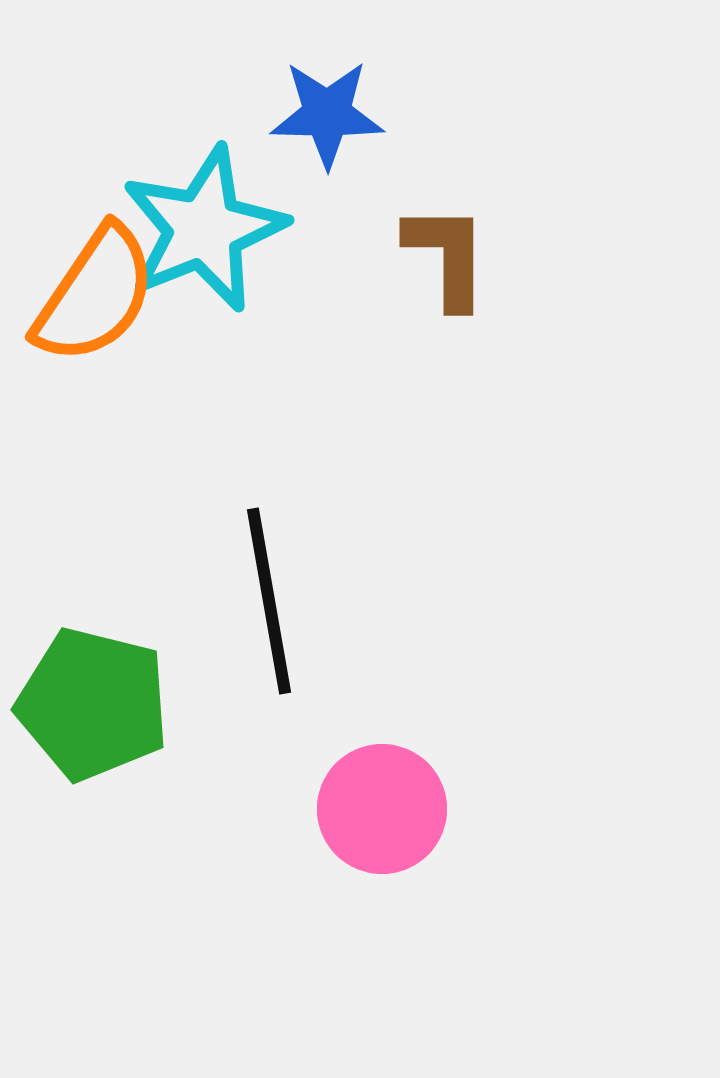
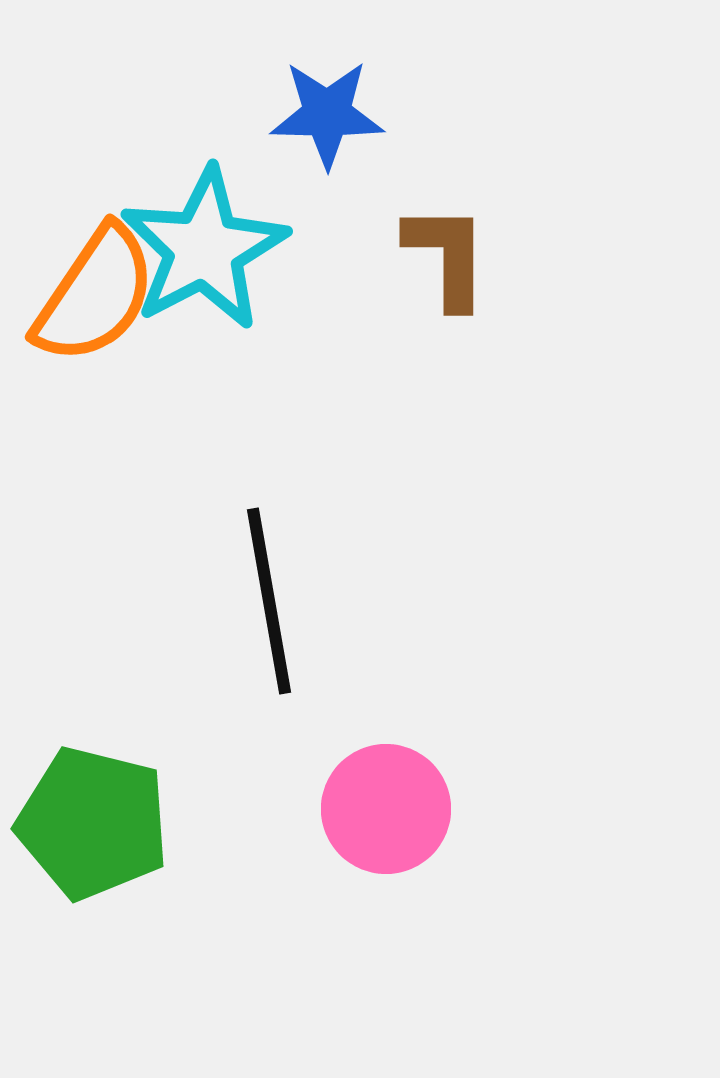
cyan star: moved 20 px down; rotated 6 degrees counterclockwise
green pentagon: moved 119 px down
pink circle: moved 4 px right
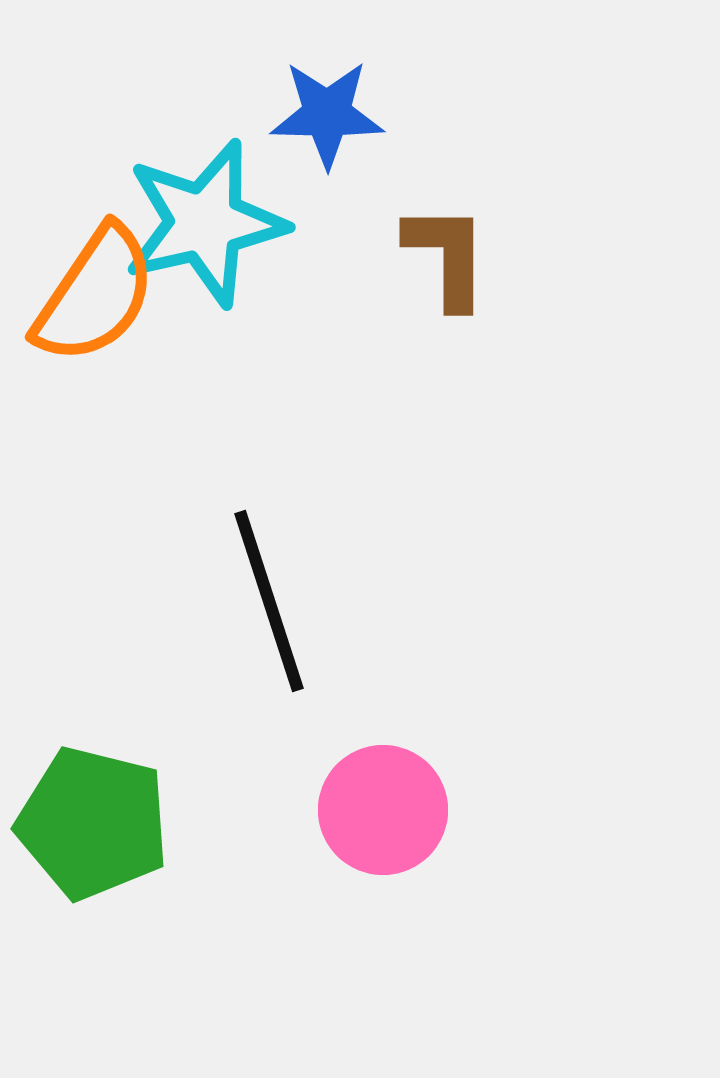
cyan star: moved 1 px right, 26 px up; rotated 15 degrees clockwise
black line: rotated 8 degrees counterclockwise
pink circle: moved 3 px left, 1 px down
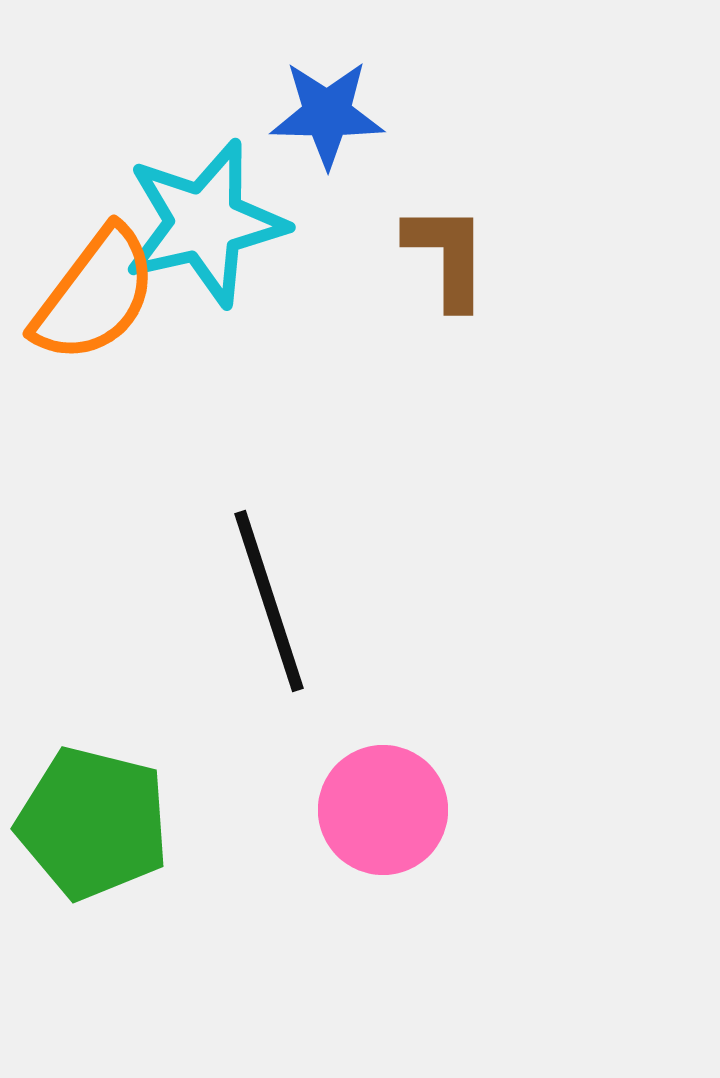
orange semicircle: rotated 3 degrees clockwise
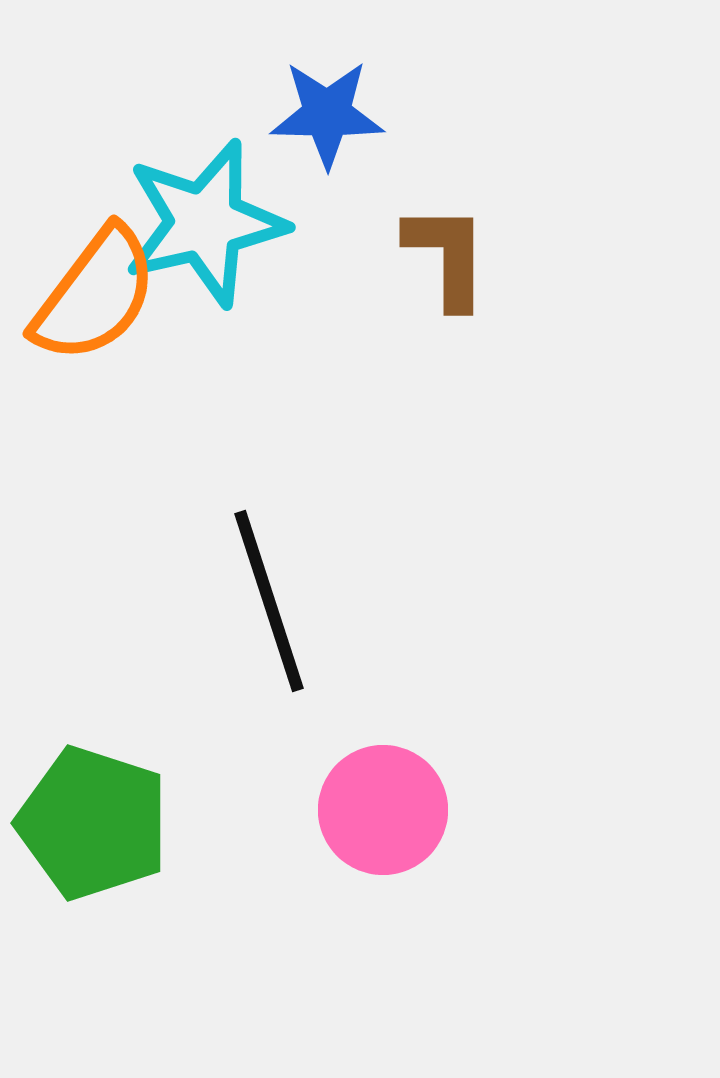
green pentagon: rotated 4 degrees clockwise
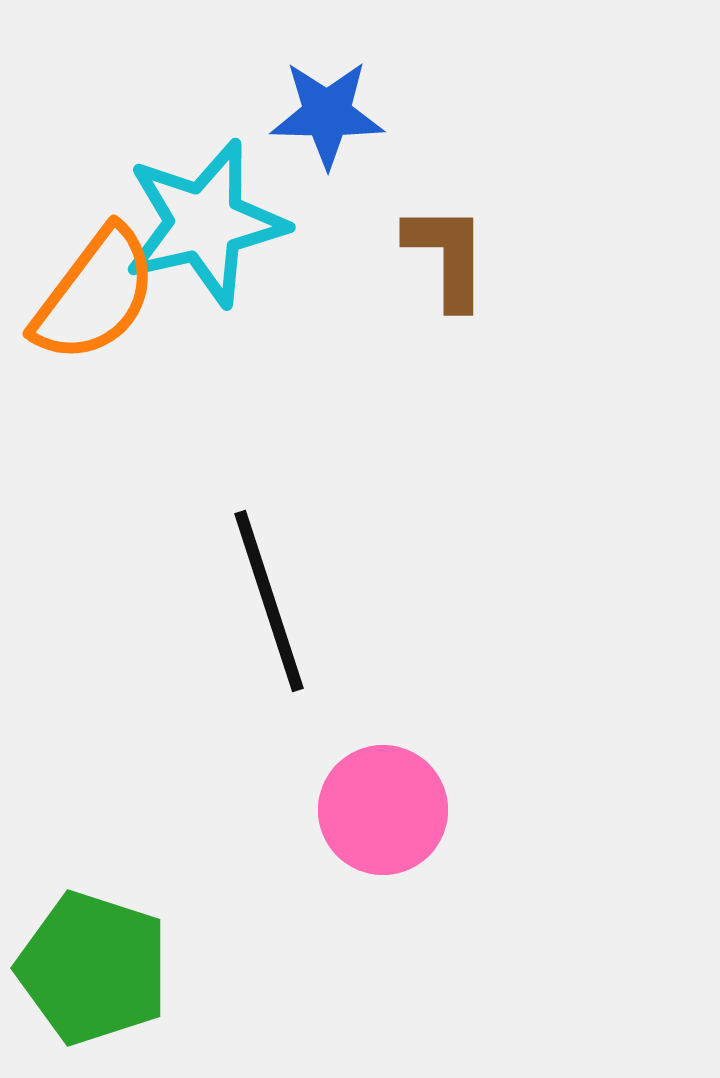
green pentagon: moved 145 px down
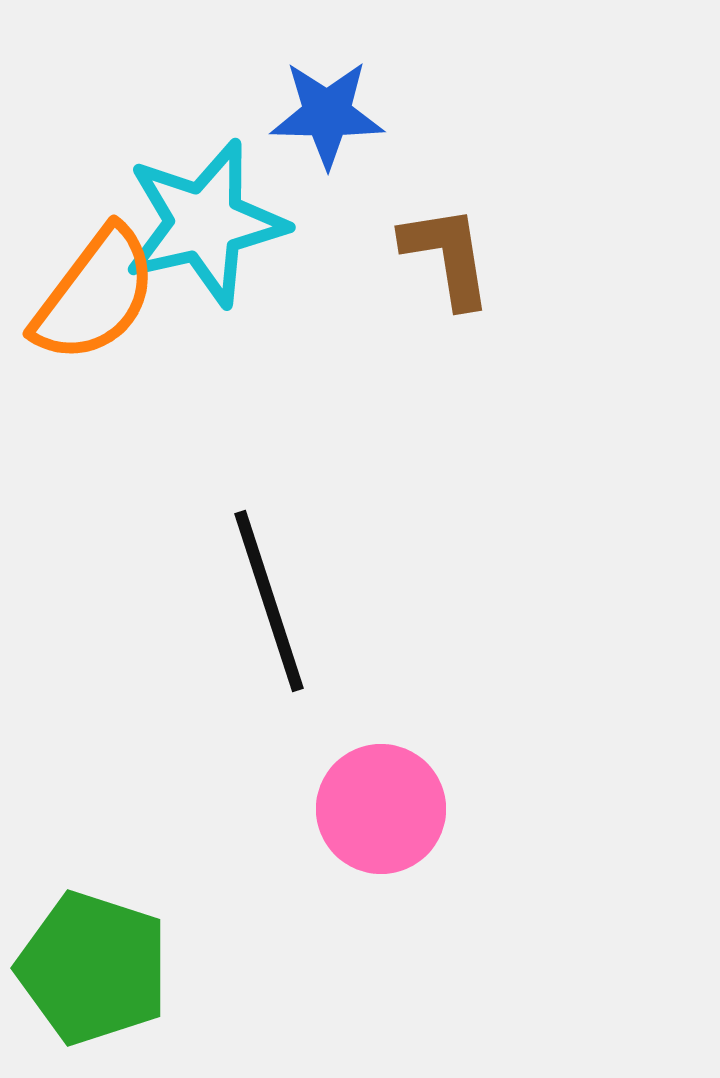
brown L-shape: rotated 9 degrees counterclockwise
pink circle: moved 2 px left, 1 px up
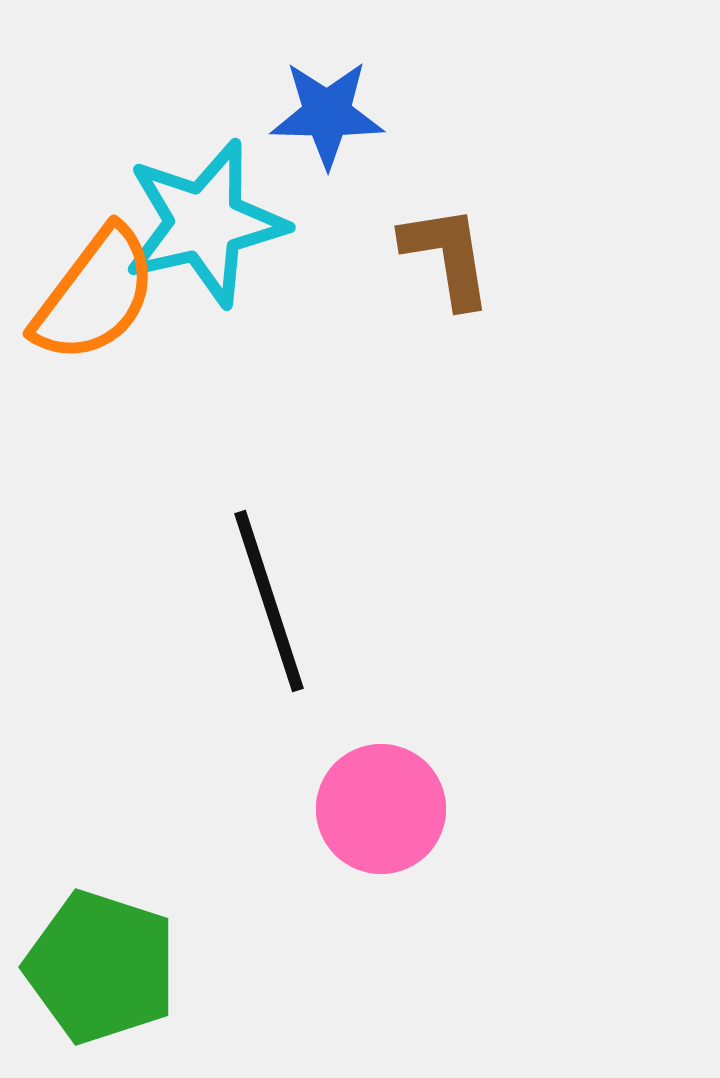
green pentagon: moved 8 px right, 1 px up
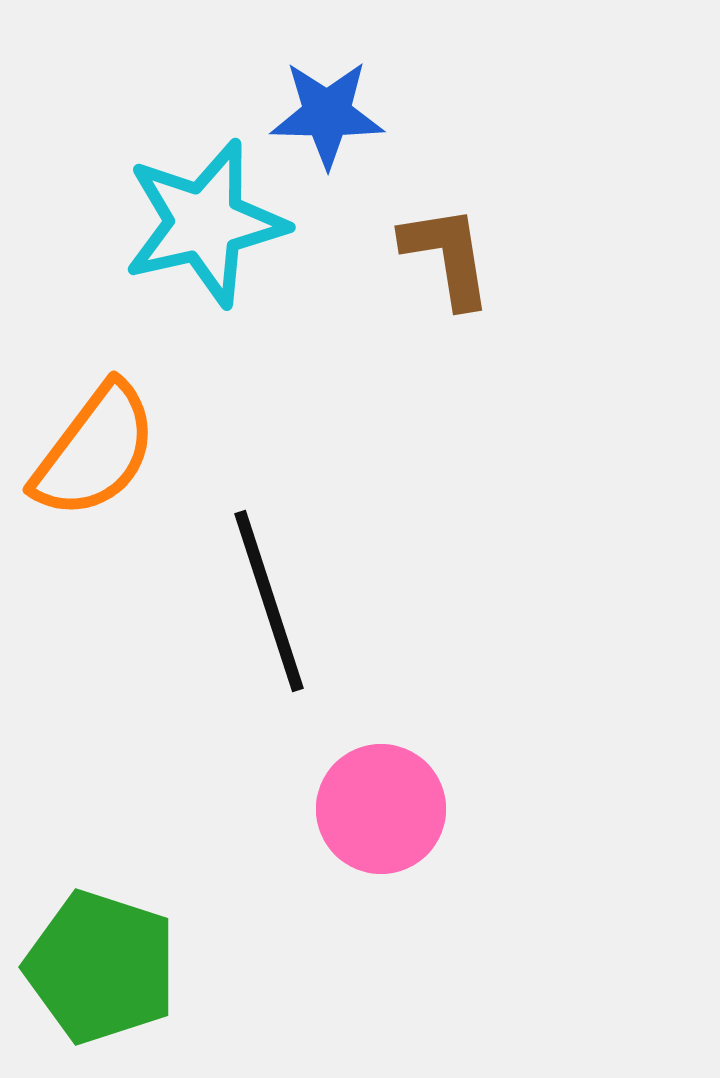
orange semicircle: moved 156 px down
